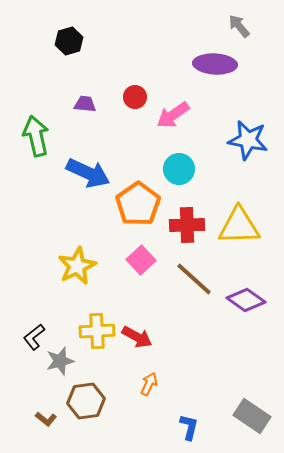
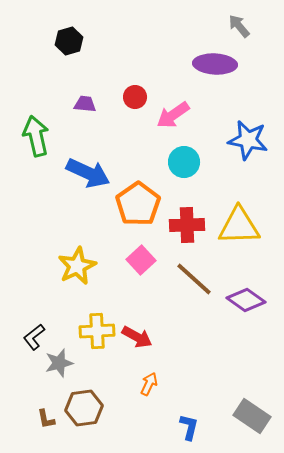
cyan circle: moved 5 px right, 7 px up
gray star: moved 1 px left, 2 px down
brown hexagon: moved 2 px left, 7 px down
brown L-shape: rotated 40 degrees clockwise
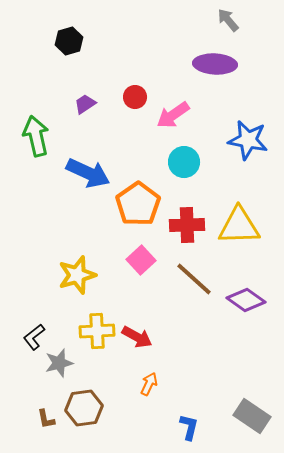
gray arrow: moved 11 px left, 6 px up
purple trapezoid: rotated 40 degrees counterclockwise
yellow star: moved 9 px down; rotated 9 degrees clockwise
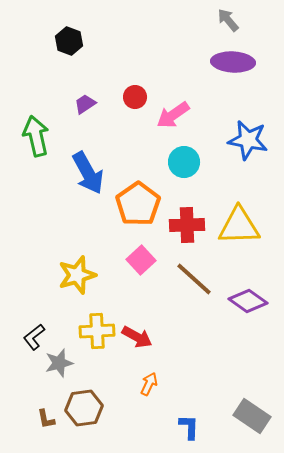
black hexagon: rotated 24 degrees counterclockwise
purple ellipse: moved 18 px right, 2 px up
blue arrow: rotated 36 degrees clockwise
purple diamond: moved 2 px right, 1 px down
blue L-shape: rotated 12 degrees counterclockwise
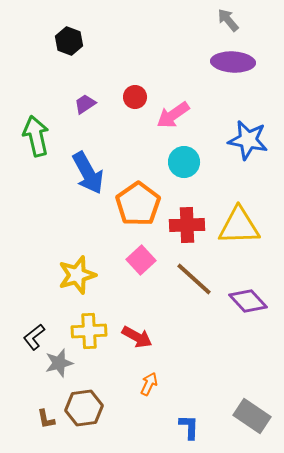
purple diamond: rotated 12 degrees clockwise
yellow cross: moved 8 px left
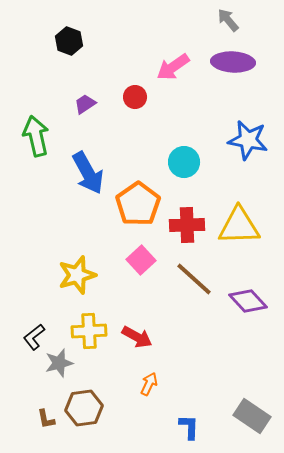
pink arrow: moved 48 px up
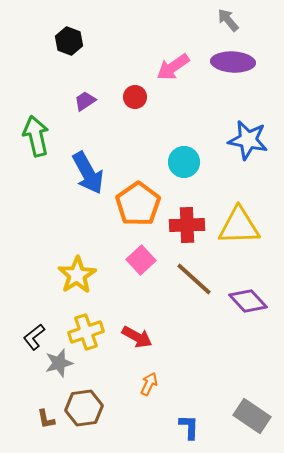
purple trapezoid: moved 3 px up
yellow star: rotated 15 degrees counterclockwise
yellow cross: moved 3 px left, 1 px down; rotated 16 degrees counterclockwise
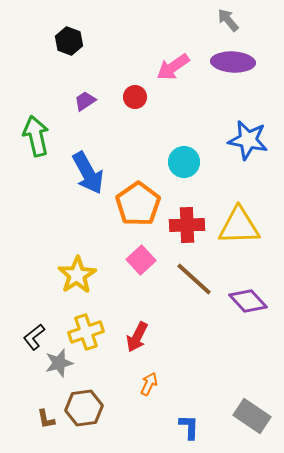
red arrow: rotated 88 degrees clockwise
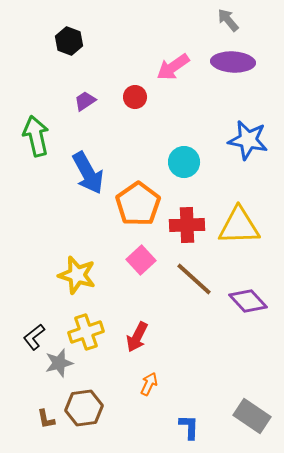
yellow star: rotated 24 degrees counterclockwise
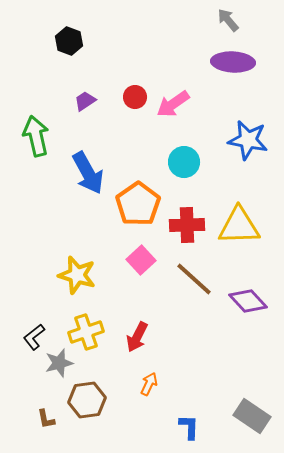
pink arrow: moved 37 px down
brown hexagon: moved 3 px right, 8 px up
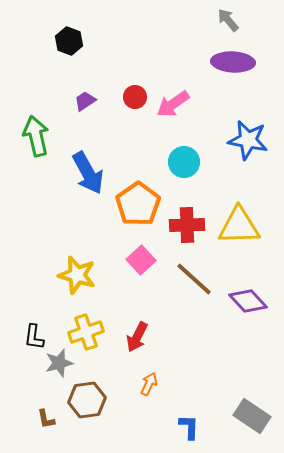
black L-shape: rotated 44 degrees counterclockwise
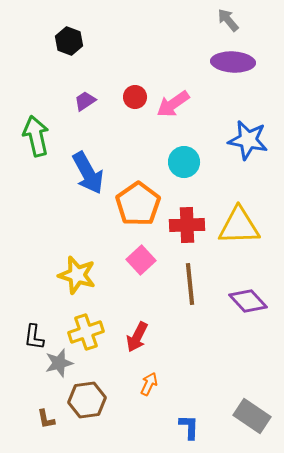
brown line: moved 4 px left, 5 px down; rotated 42 degrees clockwise
